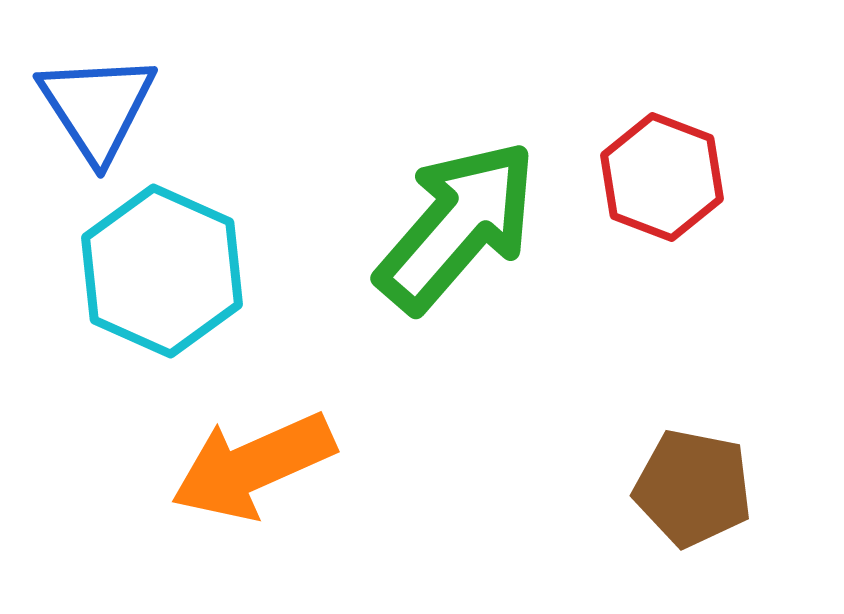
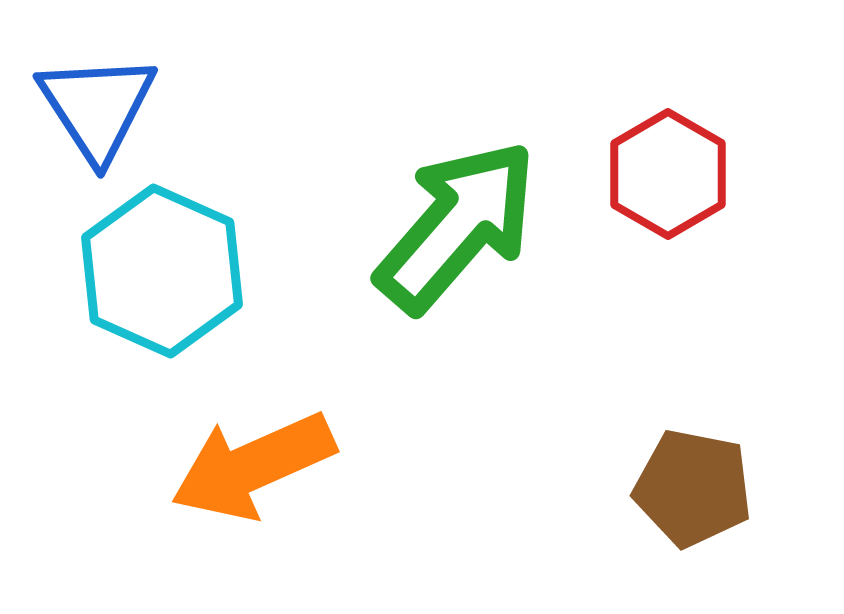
red hexagon: moved 6 px right, 3 px up; rotated 9 degrees clockwise
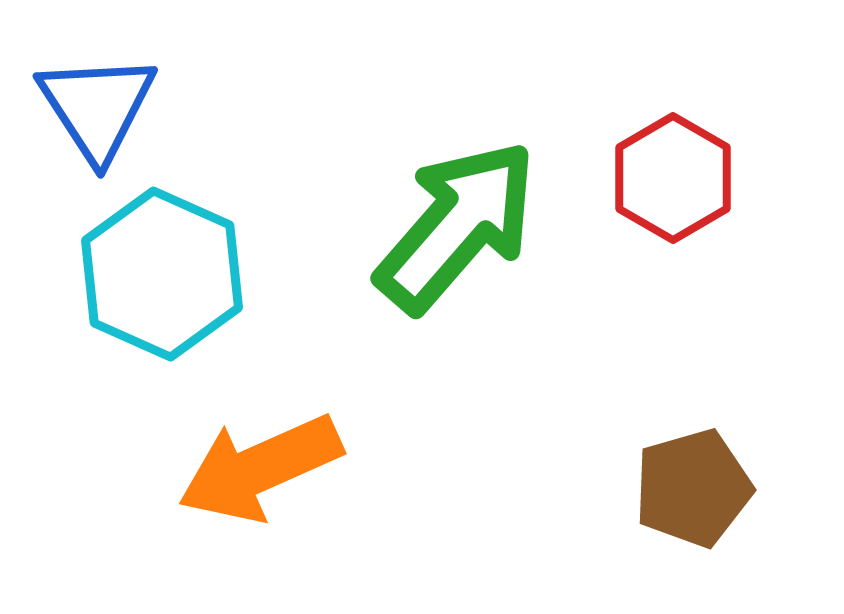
red hexagon: moved 5 px right, 4 px down
cyan hexagon: moved 3 px down
orange arrow: moved 7 px right, 2 px down
brown pentagon: rotated 27 degrees counterclockwise
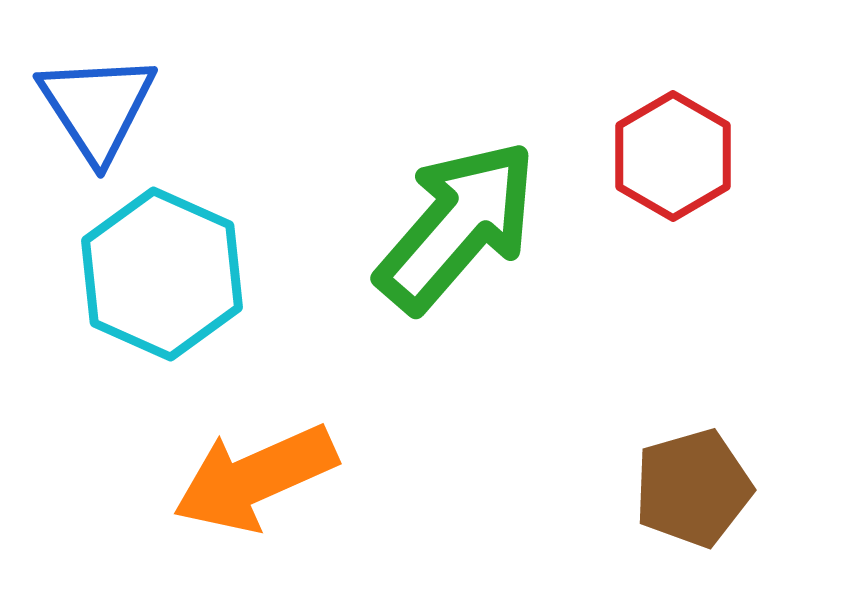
red hexagon: moved 22 px up
orange arrow: moved 5 px left, 10 px down
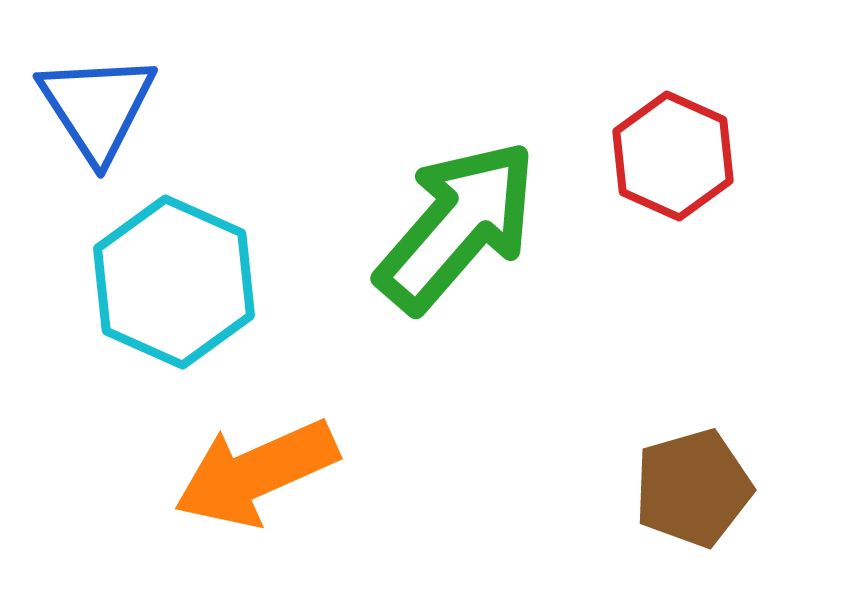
red hexagon: rotated 6 degrees counterclockwise
cyan hexagon: moved 12 px right, 8 px down
orange arrow: moved 1 px right, 5 px up
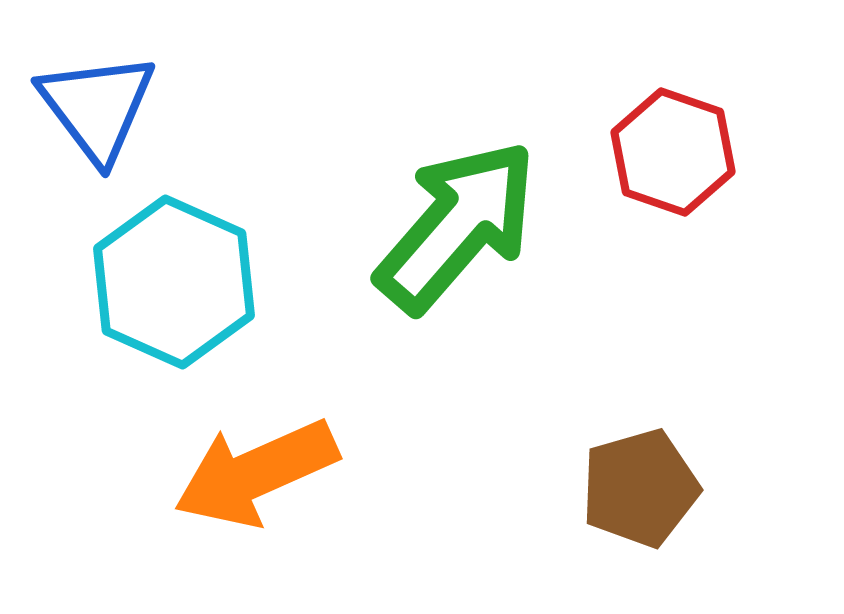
blue triangle: rotated 4 degrees counterclockwise
red hexagon: moved 4 px up; rotated 5 degrees counterclockwise
brown pentagon: moved 53 px left
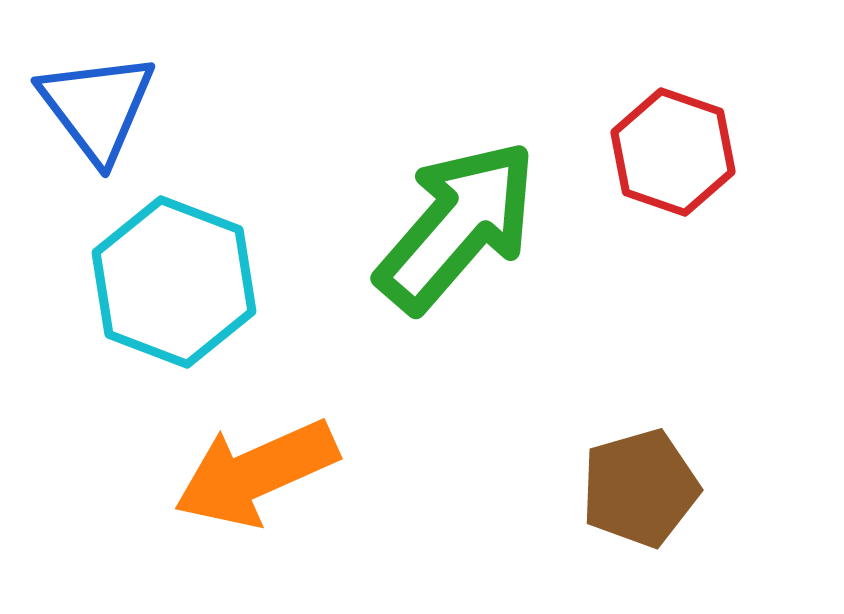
cyan hexagon: rotated 3 degrees counterclockwise
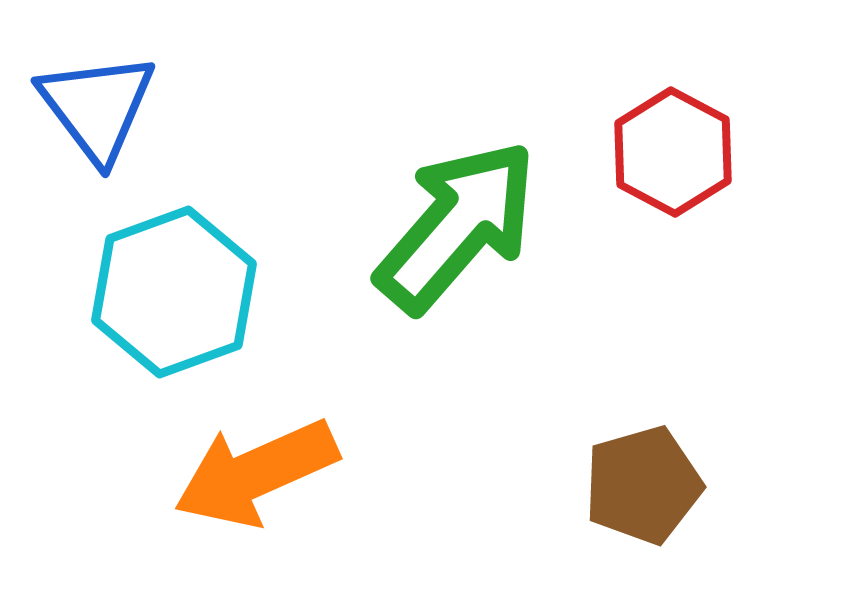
red hexagon: rotated 9 degrees clockwise
cyan hexagon: moved 10 px down; rotated 19 degrees clockwise
brown pentagon: moved 3 px right, 3 px up
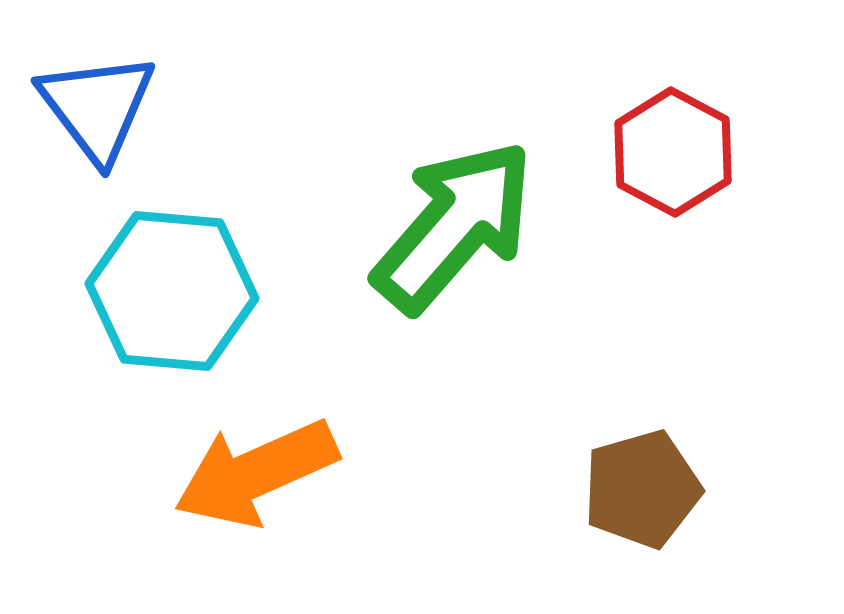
green arrow: moved 3 px left
cyan hexagon: moved 2 px left, 1 px up; rotated 25 degrees clockwise
brown pentagon: moved 1 px left, 4 px down
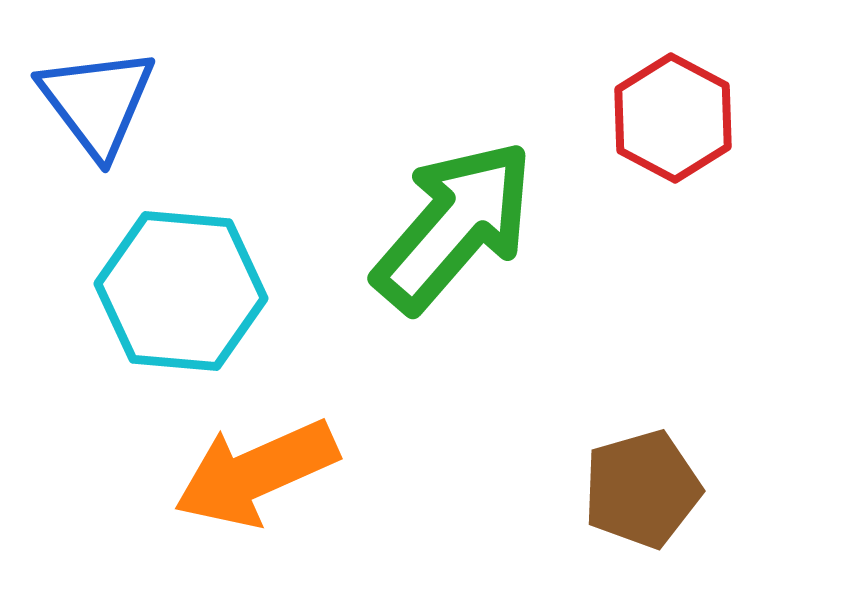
blue triangle: moved 5 px up
red hexagon: moved 34 px up
cyan hexagon: moved 9 px right
